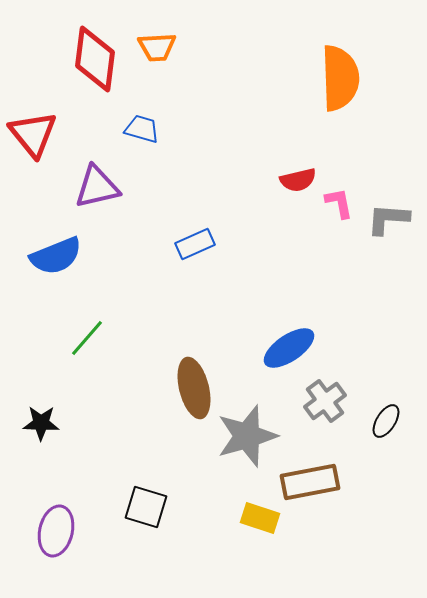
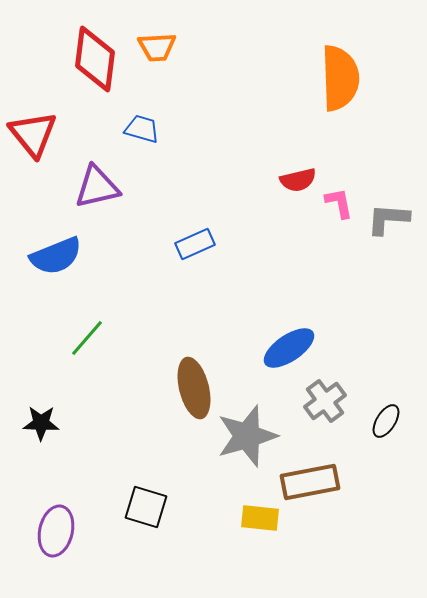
yellow rectangle: rotated 12 degrees counterclockwise
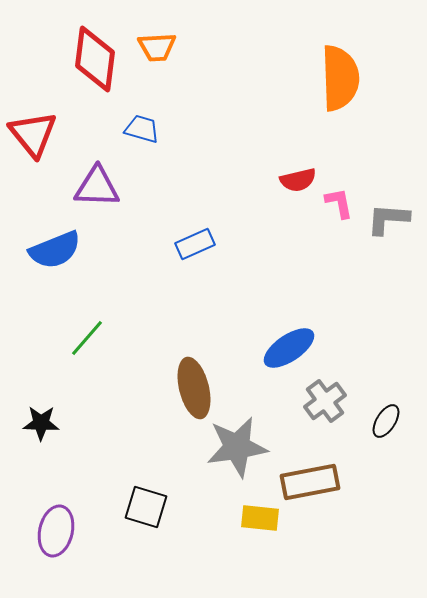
purple triangle: rotated 15 degrees clockwise
blue semicircle: moved 1 px left, 6 px up
gray star: moved 10 px left, 11 px down; rotated 8 degrees clockwise
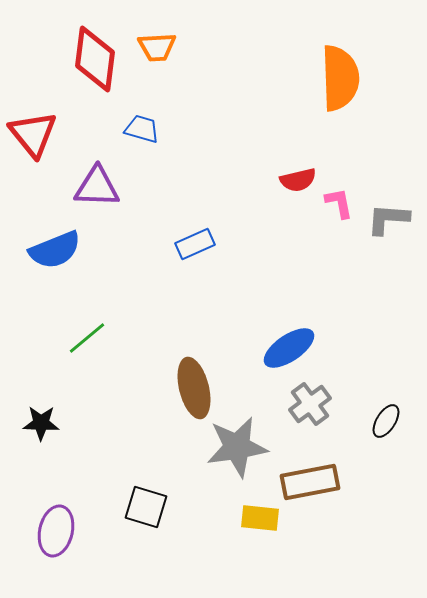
green line: rotated 9 degrees clockwise
gray cross: moved 15 px left, 3 px down
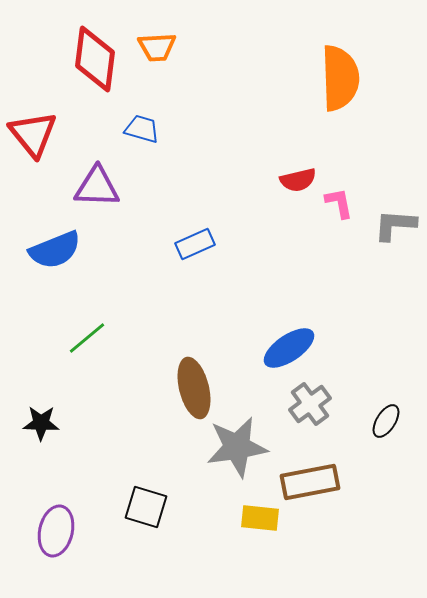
gray L-shape: moved 7 px right, 6 px down
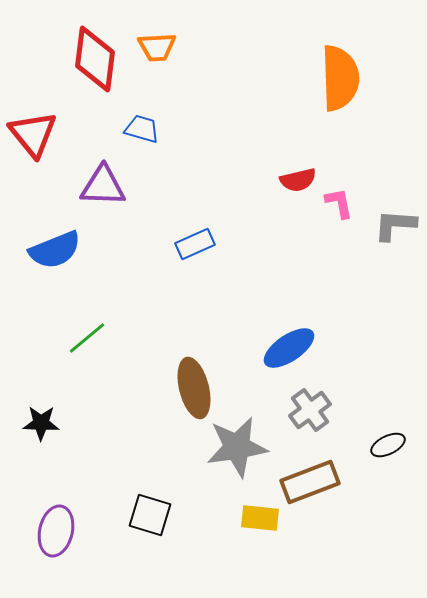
purple triangle: moved 6 px right, 1 px up
gray cross: moved 6 px down
black ellipse: moved 2 px right, 24 px down; rotated 32 degrees clockwise
brown rectangle: rotated 10 degrees counterclockwise
black square: moved 4 px right, 8 px down
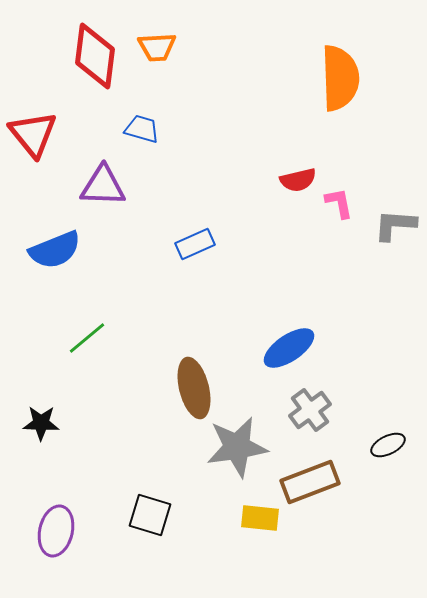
red diamond: moved 3 px up
